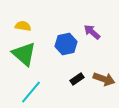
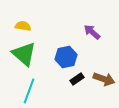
blue hexagon: moved 13 px down
cyan line: moved 2 px left, 1 px up; rotated 20 degrees counterclockwise
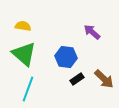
blue hexagon: rotated 20 degrees clockwise
brown arrow: rotated 25 degrees clockwise
cyan line: moved 1 px left, 2 px up
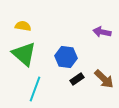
purple arrow: moved 10 px right; rotated 30 degrees counterclockwise
cyan line: moved 7 px right
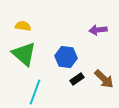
purple arrow: moved 4 px left, 2 px up; rotated 18 degrees counterclockwise
cyan line: moved 3 px down
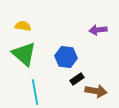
brown arrow: moved 8 px left, 12 px down; rotated 35 degrees counterclockwise
cyan line: rotated 30 degrees counterclockwise
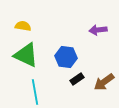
green triangle: moved 2 px right, 1 px down; rotated 16 degrees counterclockwise
brown arrow: moved 8 px right, 9 px up; rotated 135 degrees clockwise
